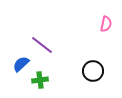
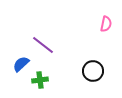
purple line: moved 1 px right
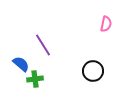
purple line: rotated 20 degrees clockwise
blue semicircle: rotated 84 degrees clockwise
green cross: moved 5 px left, 1 px up
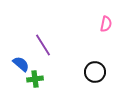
black circle: moved 2 px right, 1 px down
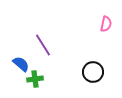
black circle: moved 2 px left
